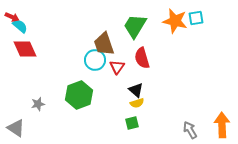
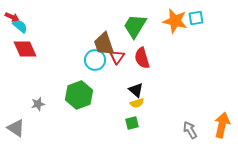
red triangle: moved 10 px up
orange arrow: rotated 15 degrees clockwise
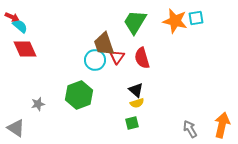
green trapezoid: moved 4 px up
gray arrow: moved 1 px up
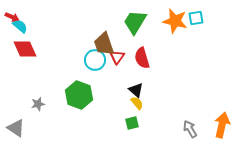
green hexagon: rotated 20 degrees counterclockwise
yellow semicircle: rotated 112 degrees counterclockwise
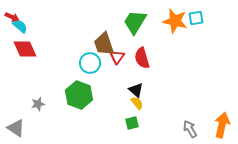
cyan circle: moved 5 px left, 3 px down
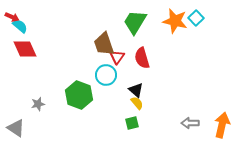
cyan square: rotated 35 degrees counterclockwise
cyan circle: moved 16 px right, 12 px down
gray arrow: moved 6 px up; rotated 60 degrees counterclockwise
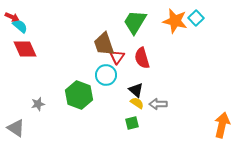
yellow semicircle: rotated 16 degrees counterclockwise
gray arrow: moved 32 px left, 19 px up
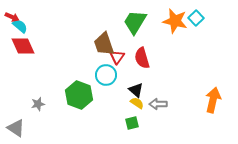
red diamond: moved 2 px left, 3 px up
orange arrow: moved 9 px left, 25 px up
